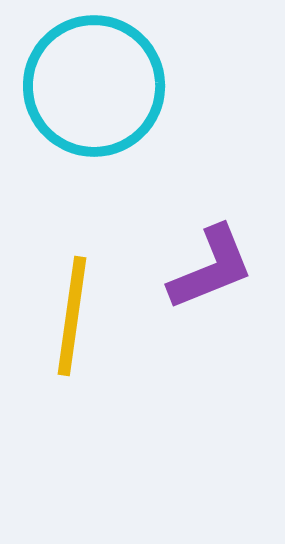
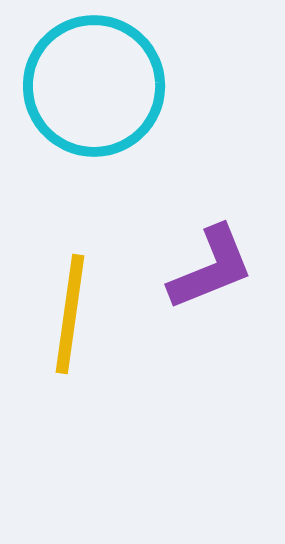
yellow line: moved 2 px left, 2 px up
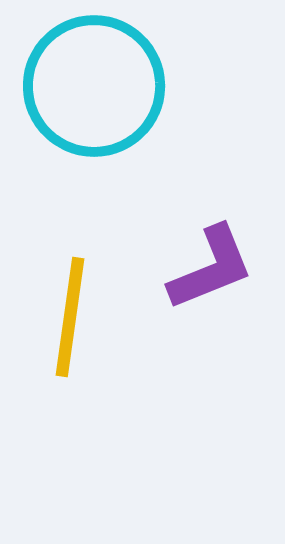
yellow line: moved 3 px down
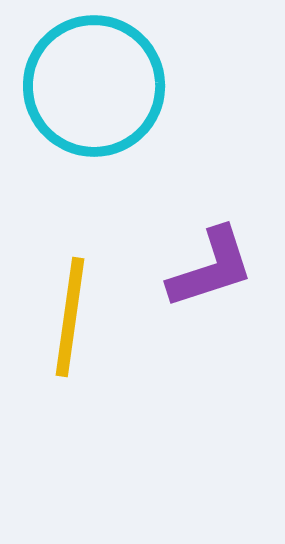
purple L-shape: rotated 4 degrees clockwise
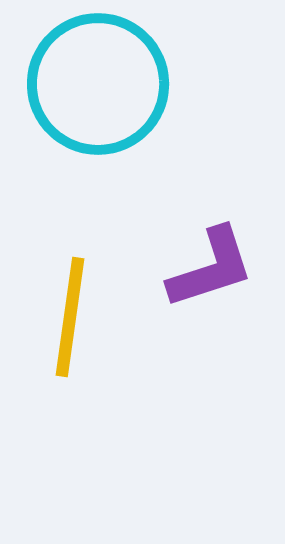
cyan circle: moved 4 px right, 2 px up
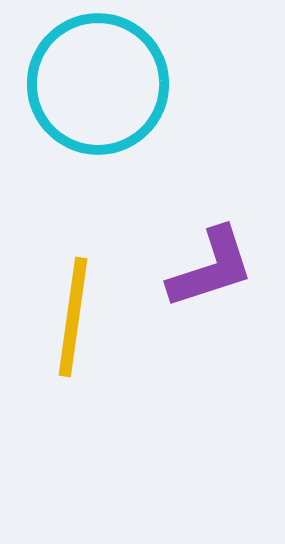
yellow line: moved 3 px right
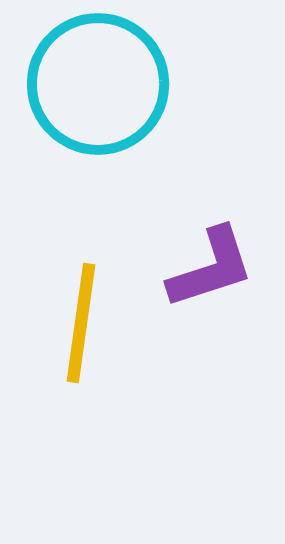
yellow line: moved 8 px right, 6 px down
